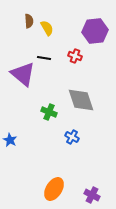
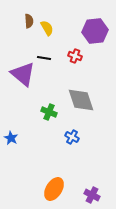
blue star: moved 1 px right, 2 px up
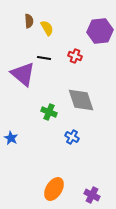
purple hexagon: moved 5 px right
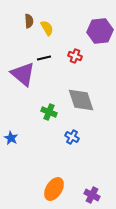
black line: rotated 24 degrees counterclockwise
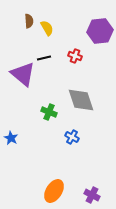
orange ellipse: moved 2 px down
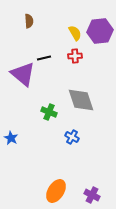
yellow semicircle: moved 28 px right, 5 px down
red cross: rotated 24 degrees counterclockwise
orange ellipse: moved 2 px right
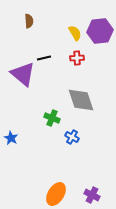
red cross: moved 2 px right, 2 px down
green cross: moved 3 px right, 6 px down
orange ellipse: moved 3 px down
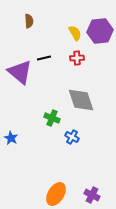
purple triangle: moved 3 px left, 2 px up
